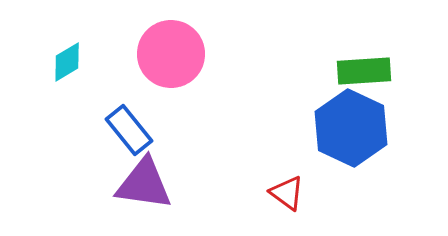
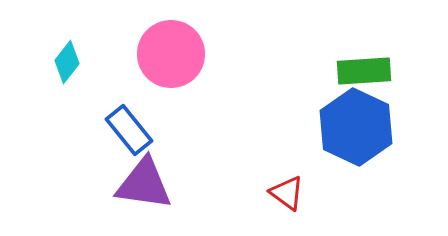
cyan diamond: rotated 21 degrees counterclockwise
blue hexagon: moved 5 px right, 1 px up
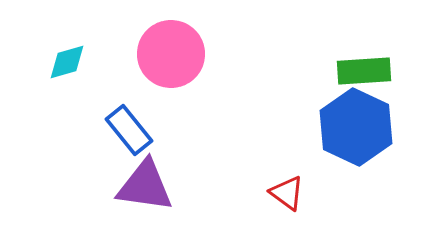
cyan diamond: rotated 36 degrees clockwise
purple triangle: moved 1 px right, 2 px down
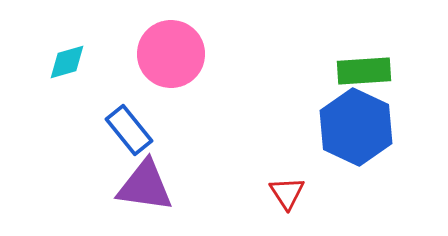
red triangle: rotated 21 degrees clockwise
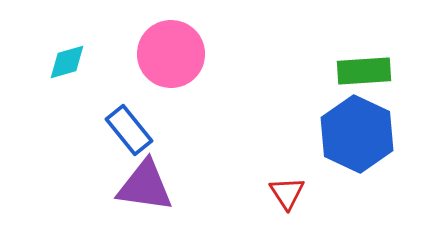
blue hexagon: moved 1 px right, 7 px down
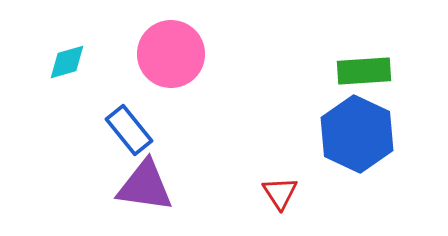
red triangle: moved 7 px left
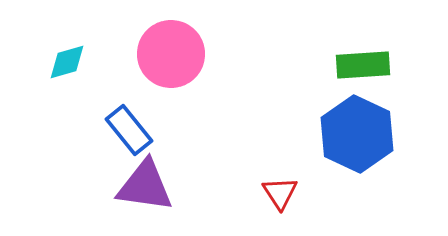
green rectangle: moved 1 px left, 6 px up
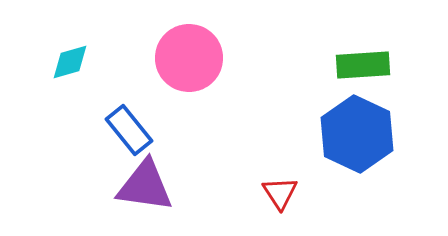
pink circle: moved 18 px right, 4 px down
cyan diamond: moved 3 px right
